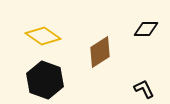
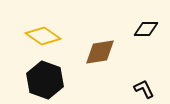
brown diamond: rotated 24 degrees clockwise
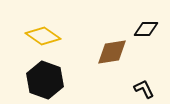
brown diamond: moved 12 px right
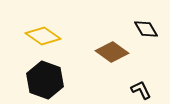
black diamond: rotated 60 degrees clockwise
brown diamond: rotated 44 degrees clockwise
black L-shape: moved 3 px left, 1 px down
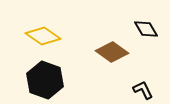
black L-shape: moved 2 px right
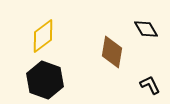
yellow diamond: rotated 72 degrees counterclockwise
brown diamond: rotated 64 degrees clockwise
black L-shape: moved 7 px right, 5 px up
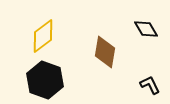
brown diamond: moved 7 px left
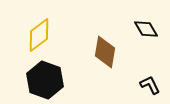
yellow diamond: moved 4 px left, 1 px up
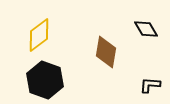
brown diamond: moved 1 px right
black L-shape: rotated 60 degrees counterclockwise
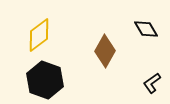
brown diamond: moved 1 px left, 1 px up; rotated 20 degrees clockwise
black L-shape: moved 2 px right, 2 px up; rotated 40 degrees counterclockwise
